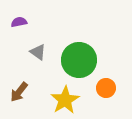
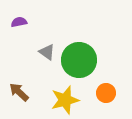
gray triangle: moved 9 px right
orange circle: moved 5 px down
brown arrow: rotated 95 degrees clockwise
yellow star: rotated 16 degrees clockwise
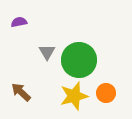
gray triangle: rotated 24 degrees clockwise
brown arrow: moved 2 px right
yellow star: moved 9 px right, 4 px up
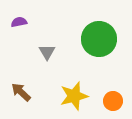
green circle: moved 20 px right, 21 px up
orange circle: moved 7 px right, 8 px down
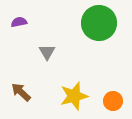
green circle: moved 16 px up
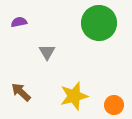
orange circle: moved 1 px right, 4 px down
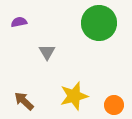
brown arrow: moved 3 px right, 9 px down
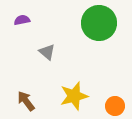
purple semicircle: moved 3 px right, 2 px up
gray triangle: rotated 18 degrees counterclockwise
brown arrow: moved 2 px right; rotated 10 degrees clockwise
orange circle: moved 1 px right, 1 px down
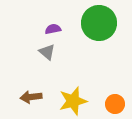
purple semicircle: moved 31 px right, 9 px down
yellow star: moved 1 px left, 5 px down
brown arrow: moved 5 px right, 4 px up; rotated 60 degrees counterclockwise
orange circle: moved 2 px up
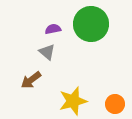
green circle: moved 8 px left, 1 px down
brown arrow: moved 17 px up; rotated 30 degrees counterclockwise
